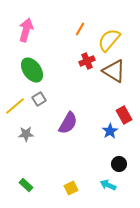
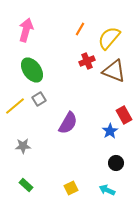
yellow semicircle: moved 2 px up
brown triangle: rotated 10 degrees counterclockwise
gray star: moved 3 px left, 12 px down
black circle: moved 3 px left, 1 px up
cyan arrow: moved 1 px left, 5 px down
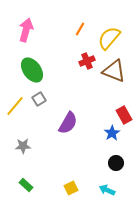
yellow line: rotated 10 degrees counterclockwise
blue star: moved 2 px right, 2 px down
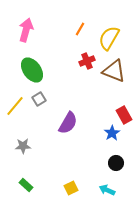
yellow semicircle: rotated 10 degrees counterclockwise
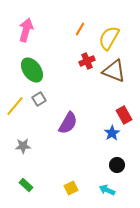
black circle: moved 1 px right, 2 px down
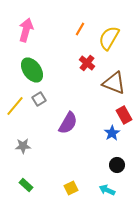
red cross: moved 2 px down; rotated 28 degrees counterclockwise
brown triangle: moved 12 px down
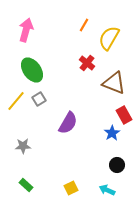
orange line: moved 4 px right, 4 px up
yellow line: moved 1 px right, 5 px up
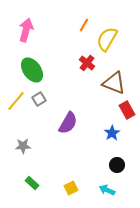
yellow semicircle: moved 2 px left, 1 px down
red rectangle: moved 3 px right, 5 px up
green rectangle: moved 6 px right, 2 px up
